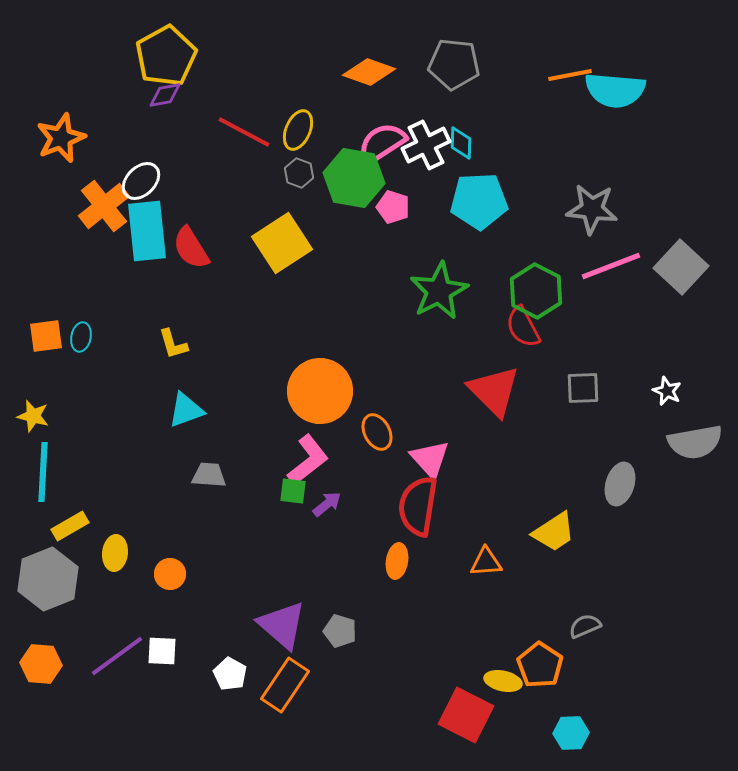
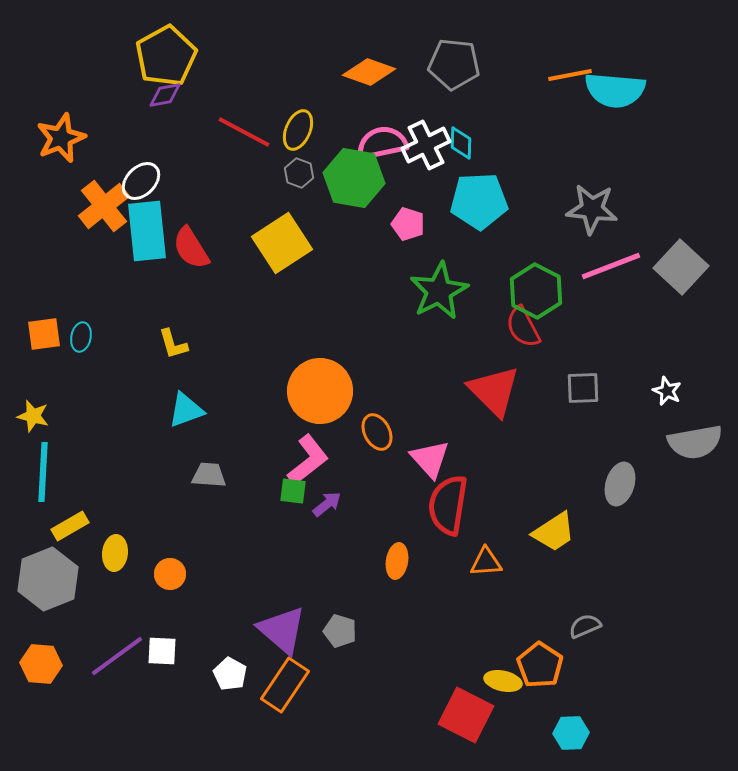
pink semicircle at (382, 143): rotated 21 degrees clockwise
pink pentagon at (393, 207): moved 15 px right, 17 px down
orange square at (46, 336): moved 2 px left, 2 px up
red semicircle at (418, 506): moved 30 px right, 1 px up
purple triangle at (282, 625): moved 5 px down
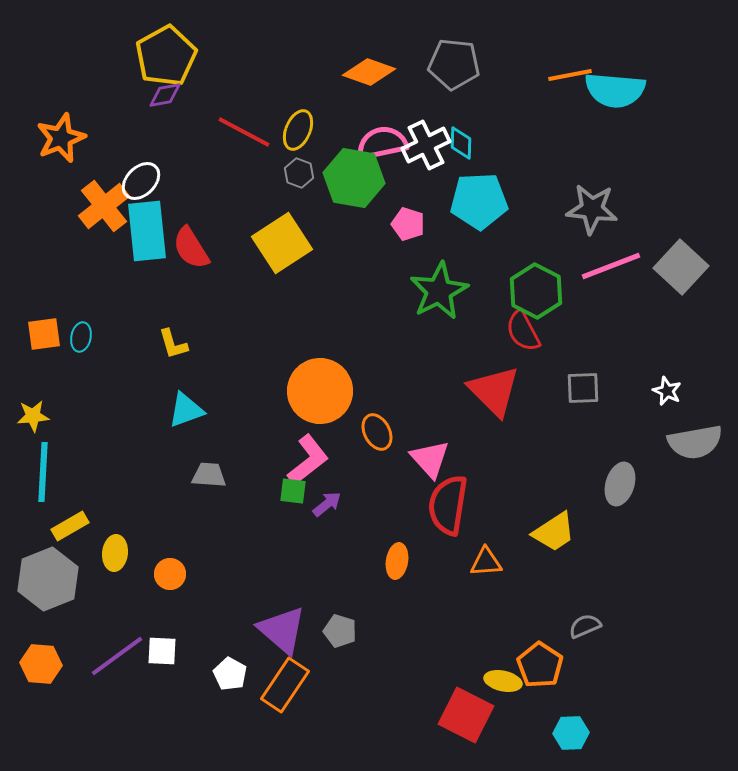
red semicircle at (523, 327): moved 4 px down
yellow star at (33, 416): rotated 20 degrees counterclockwise
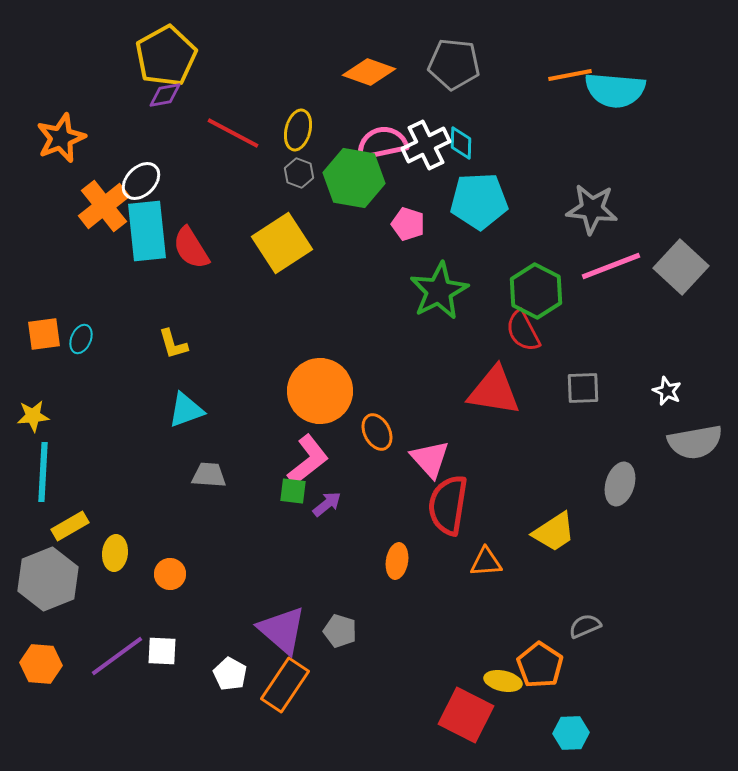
yellow ellipse at (298, 130): rotated 9 degrees counterclockwise
red line at (244, 132): moved 11 px left, 1 px down
cyan ellipse at (81, 337): moved 2 px down; rotated 12 degrees clockwise
red triangle at (494, 391): rotated 36 degrees counterclockwise
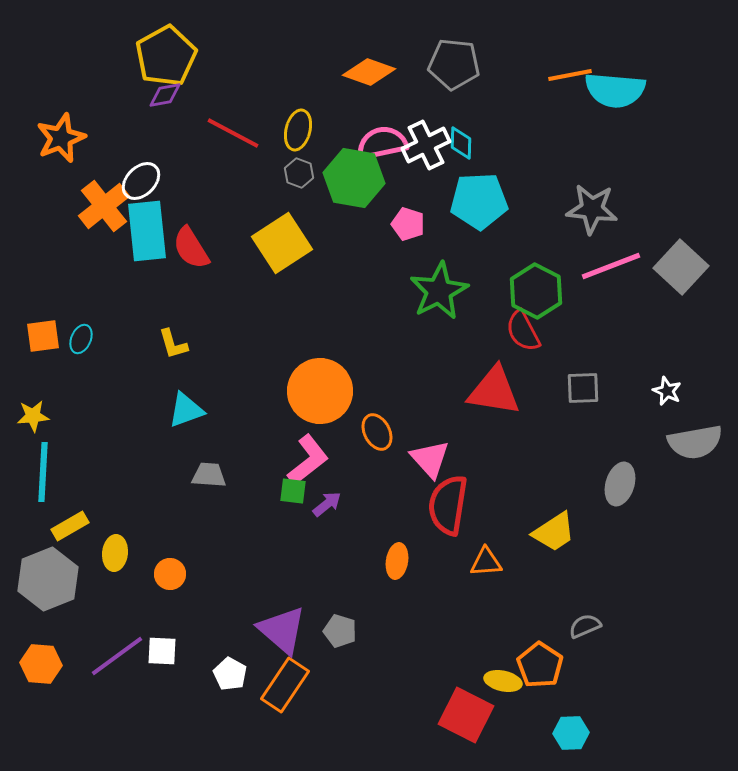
orange square at (44, 334): moved 1 px left, 2 px down
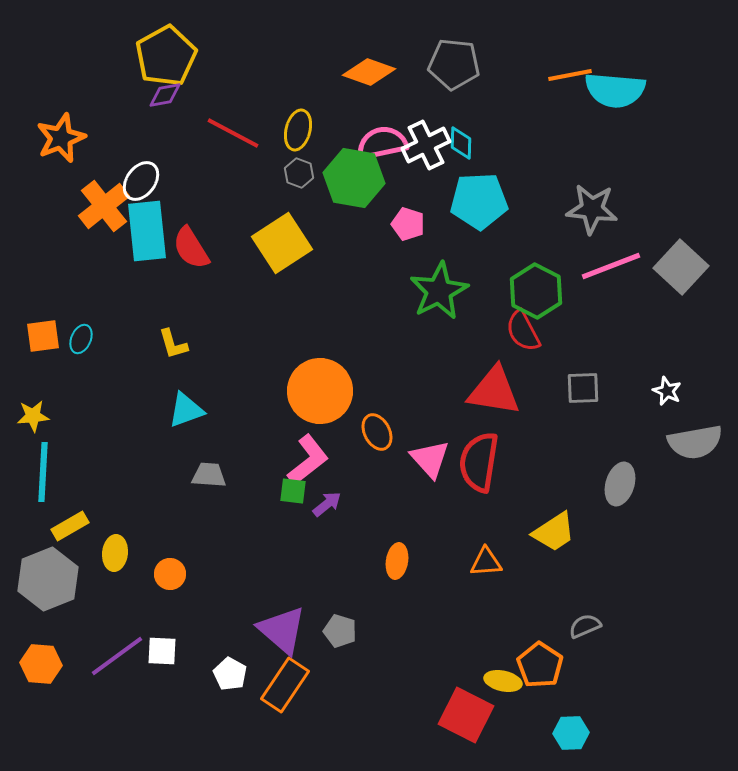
white ellipse at (141, 181): rotated 9 degrees counterclockwise
red semicircle at (448, 505): moved 31 px right, 43 px up
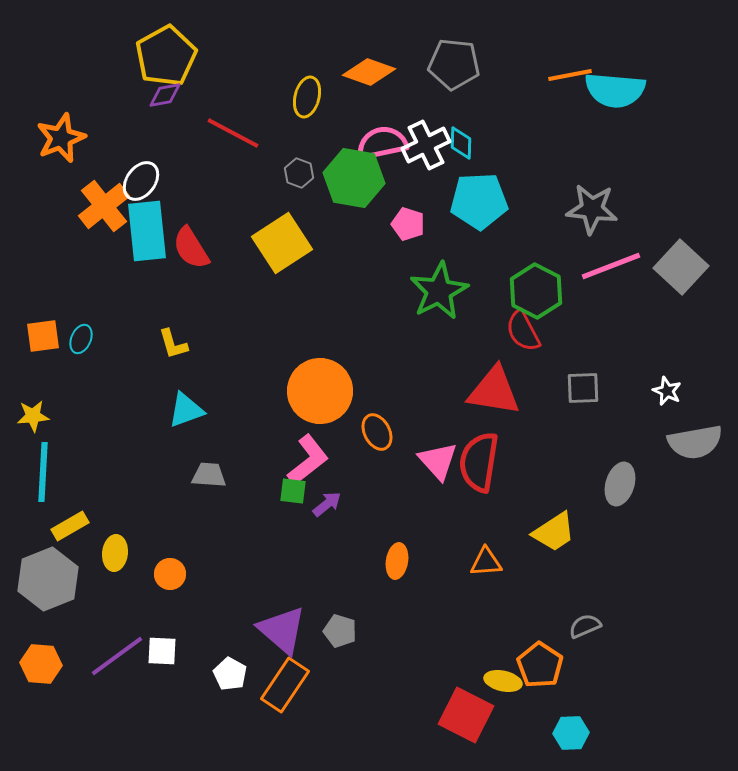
yellow ellipse at (298, 130): moved 9 px right, 33 px up
pink triangle at (430, 459): moved 8 px right, 2 px down
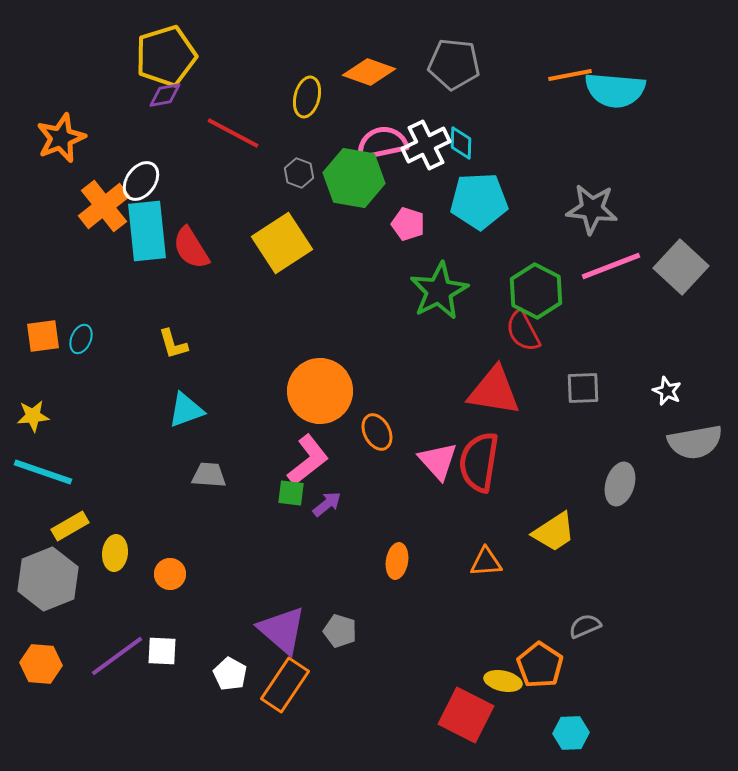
yellow pentagon at (166, 56): rotated 12 degrees clockwise
cyan line at (43, 472): rotated 74 degrees counterclockwise
green square at (293, 491): moved 2 px left, 2 px down
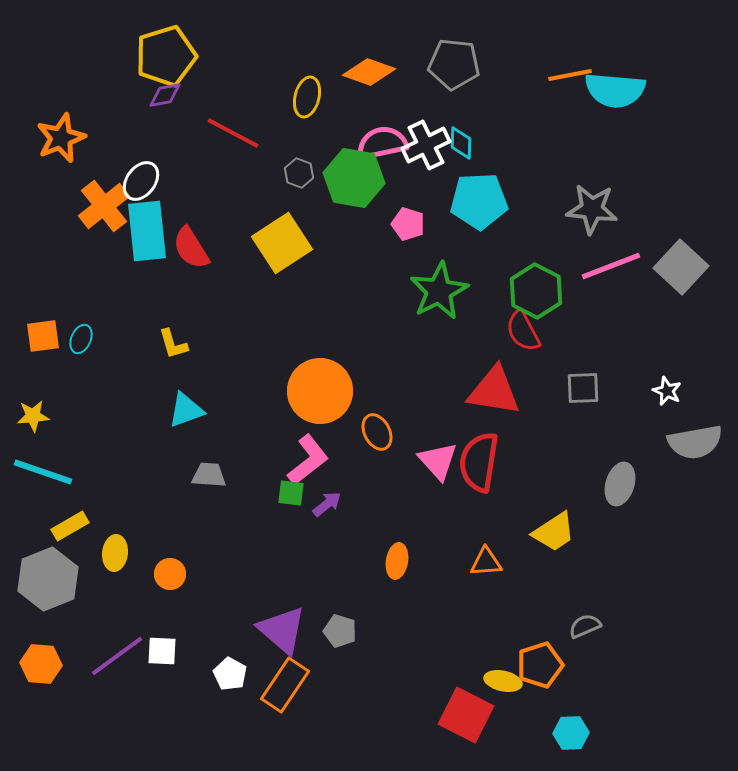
orange pentagon at (540, 665): rotated 21 degrees clockwise
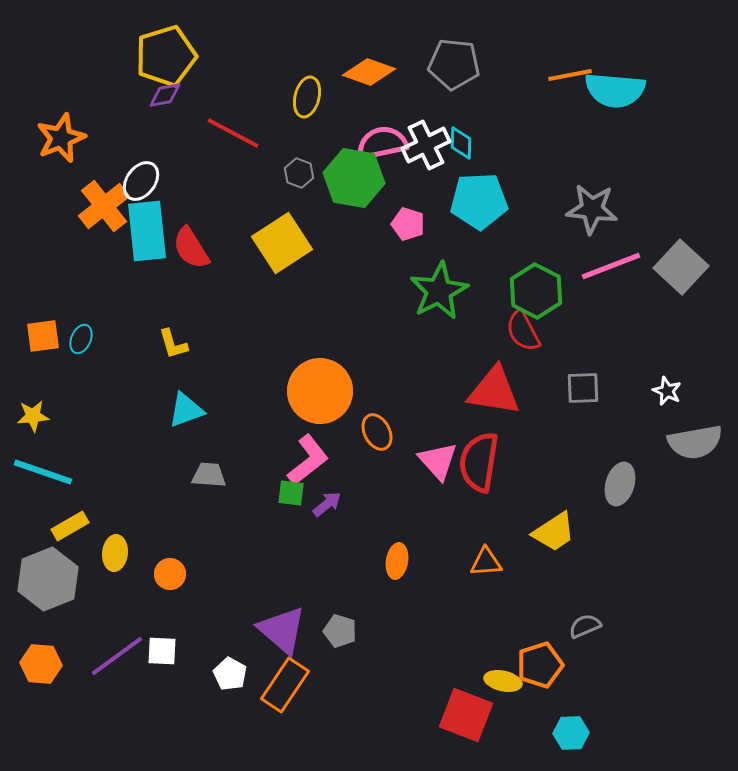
red square at (466, 715): rotated 6 degrees counterclockwise
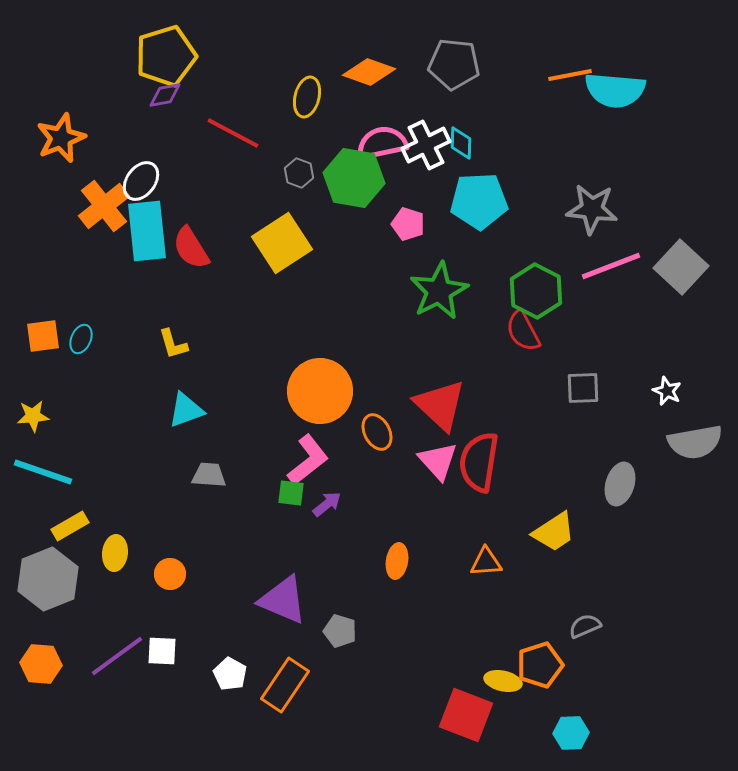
red triangle at (494, 391): moved 54 px left, 14 px down; rotated 34 degrees clockwise
purple triangle at (282, 630): moved 1 px right, 30 px up; rotated 18 degrees counterclockwise
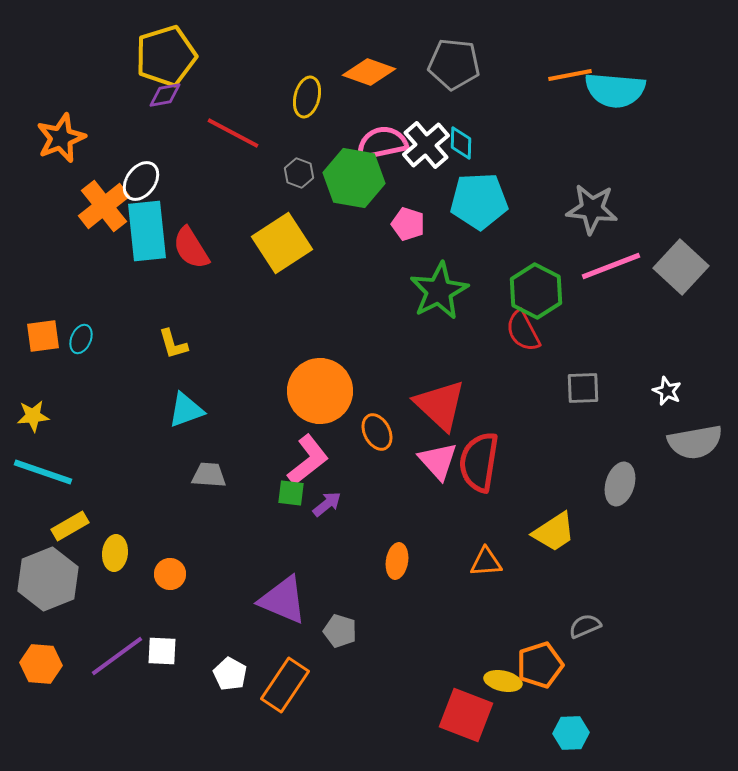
white cross at (426, 145): rotated 15 degrees counterclockwise
